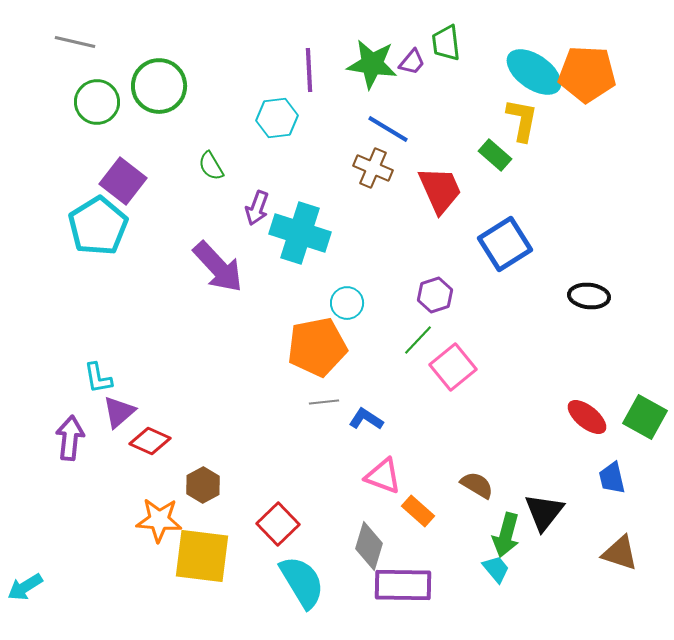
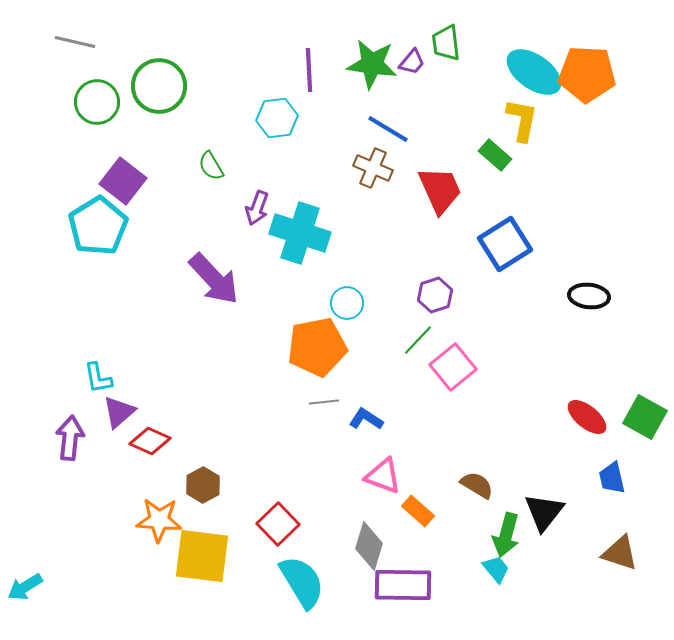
purple arrow at (218, 267): moved 4 px left, 12 px down
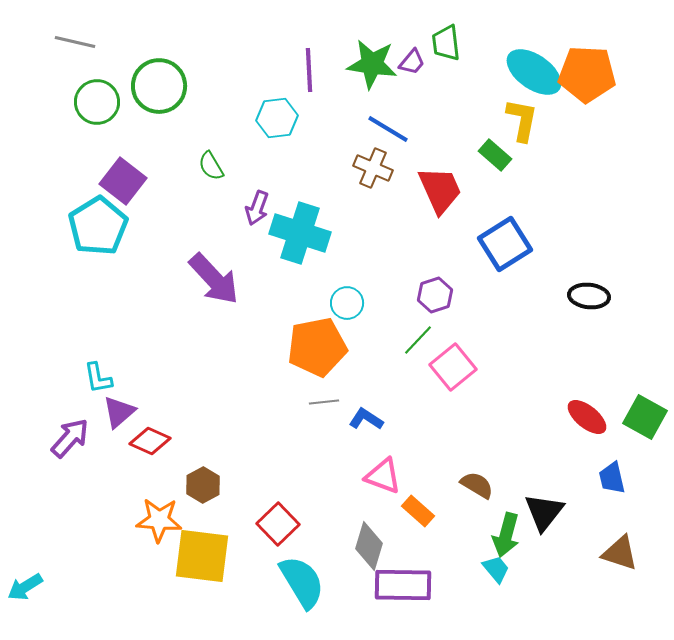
purple arrow at (70, 438): rotated 36 degrees clockwise
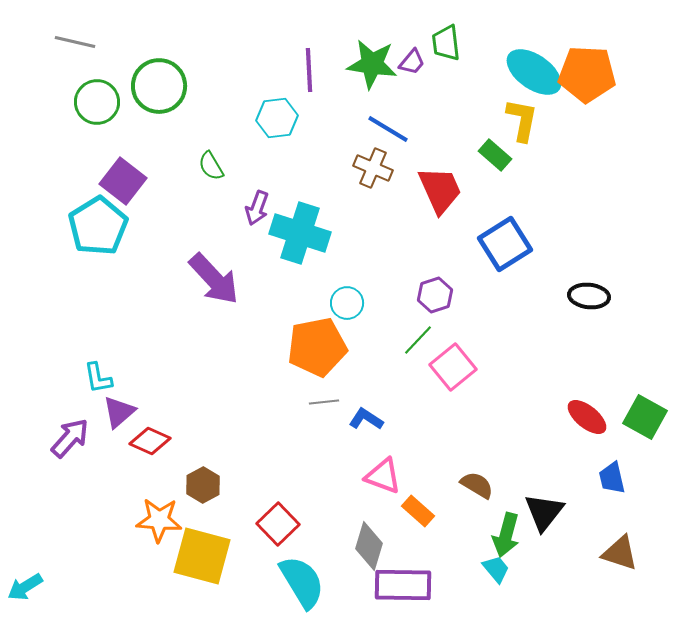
yellow square at (202, 556): rotated 8 degrees clockwise
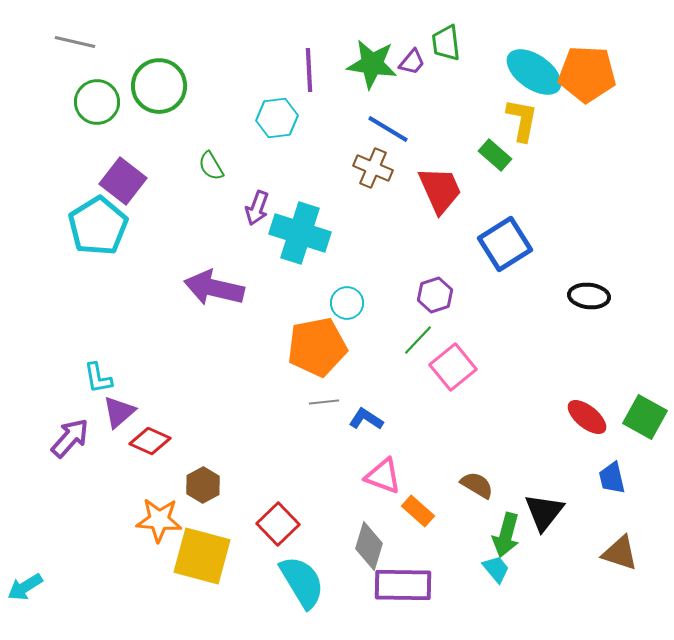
purple arrow at (214, 279): moved 9 px down; rotated 146 degrees clockwise
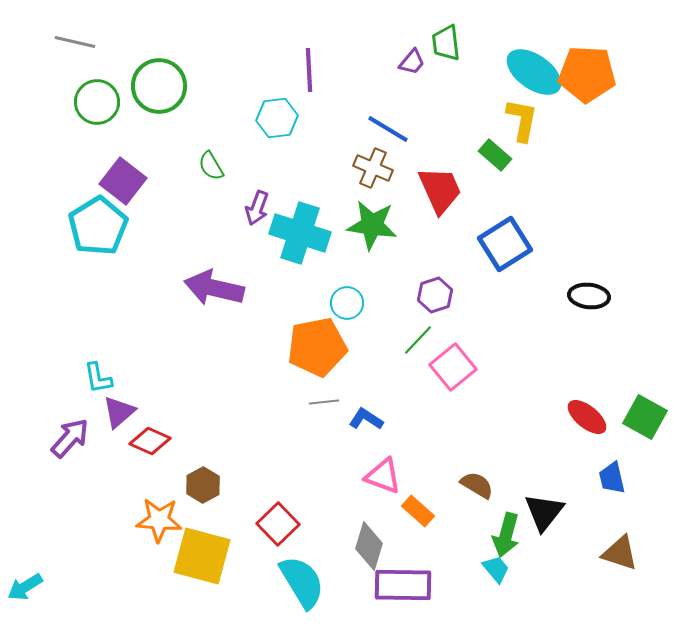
green star at (372, 64): moved 161 px down
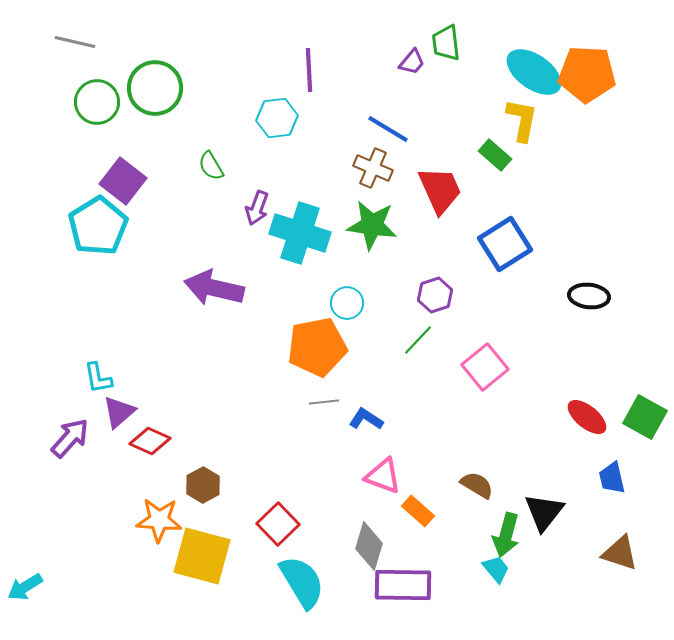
green circle at (159, 86): moved 4 px left, 2 px down
pink square at (453, 367): moved 32 px right
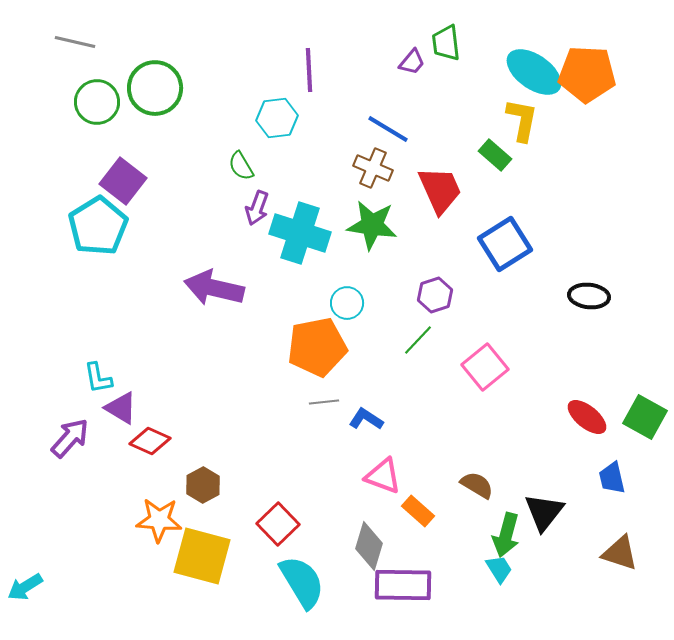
green semicircle at (211, 166): moved 30 px right
purple triangle at (119, 412): moved 2 px right, 4 px up; rotated 48 degrees counterclockwise
cyan trapezoid at (496, 569): moved 3 px right; rotated 8 degrees clockwise
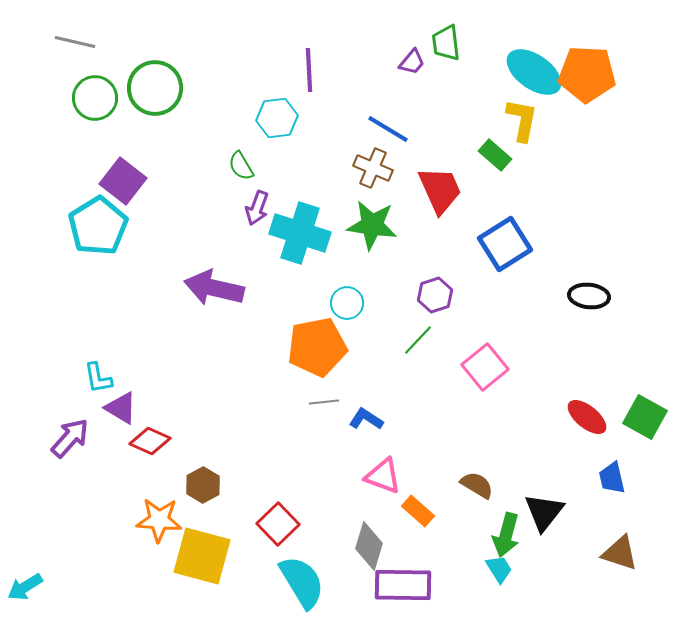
green circle at (97, 102): moved 2 px left, 4 px up
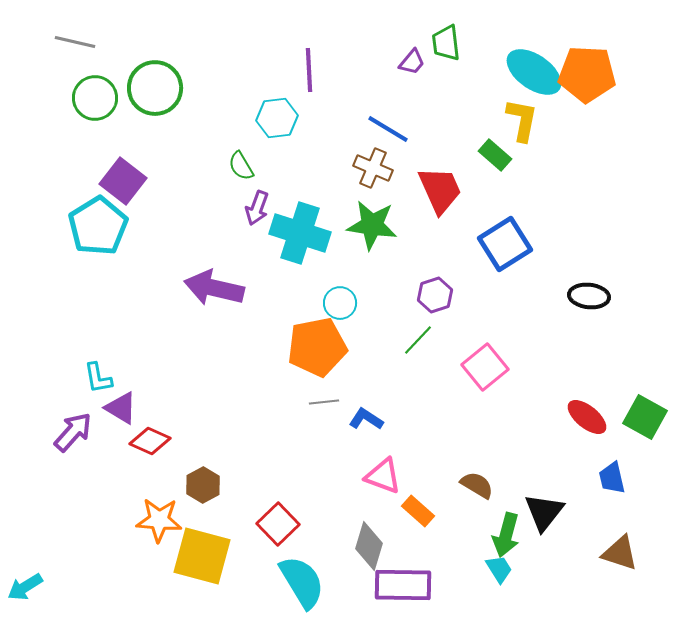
cyan circle at (347, 303): moved 7 px left
purple arrow at (70, 438): moved 3 px right, 6 px up
